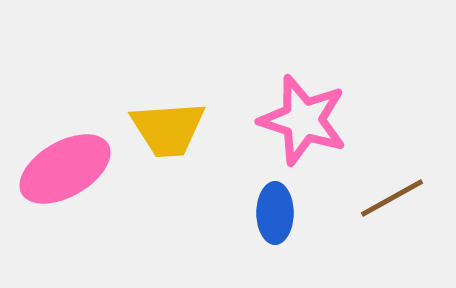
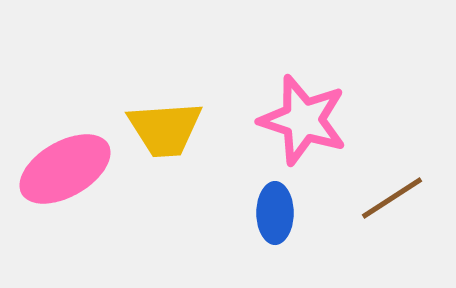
yellow trapezoid: moved 3 px left
brown line: rotated 4 degrees counterclockwise
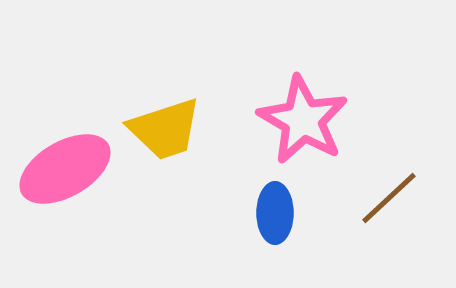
pink star: rotated 12 degrees clockwise
yellow trapezoid: rotated 14 degrees counterclockwise
brown line: moved 3 px left; rotated 10 degrees counterclockwise
